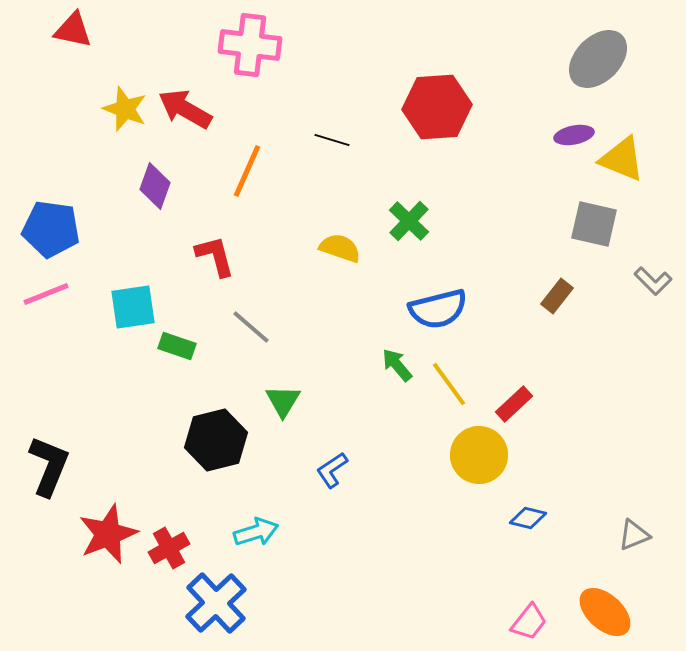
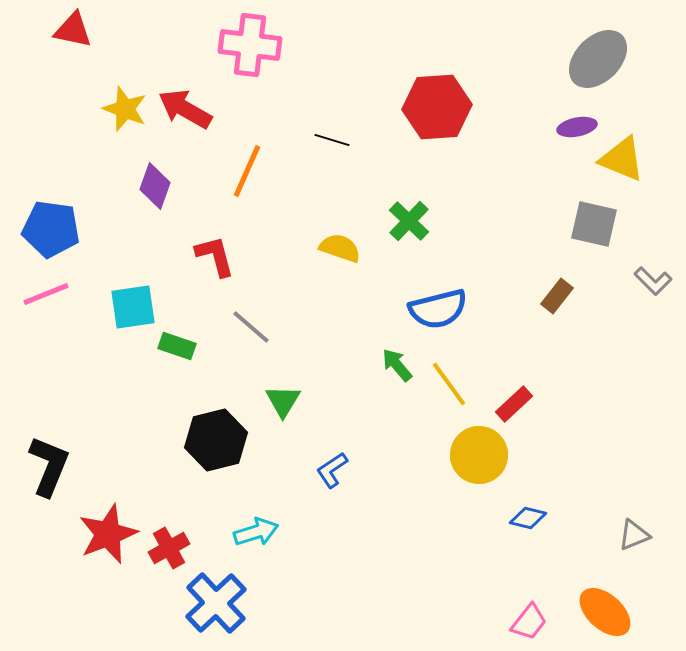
purple ellipse: moved 3 px right, 8 px up
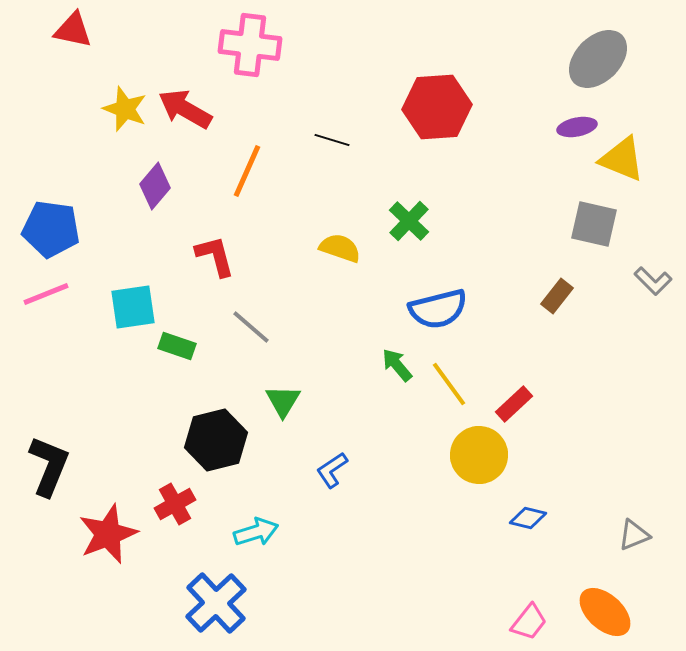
purple diamond: rotated 21 degrees clockwise
red cross: moved 6 px right, 44 px up
